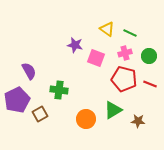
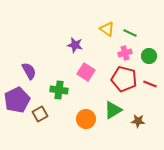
pink square: moved 10 px left, 14 px down; rotated 12 degrees clockwise
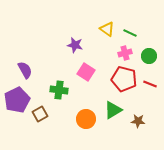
purple semicircle: moved 4 px left, 1 px up
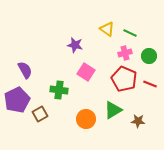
red pentagon: rotated 10 degrees clockwise
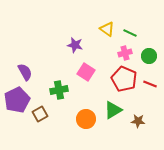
purple semicircle: moved 2 px down
green cross: rotated 18 degrees counterclockwise
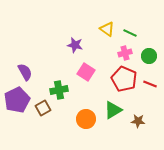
brown square: moved 3 px right, 6 px up
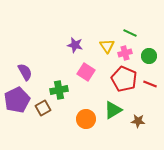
yellow triangle: moved 17 px down; rotated 21 degrees clockwise
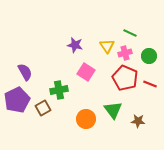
red pentagon: moved 1 px right, 1 px up
green triangle: rotated 36 degrees counterclockwise
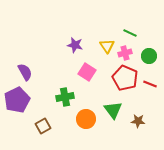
pink square: moved 1 px right
green cross: moved 6 px right, 7 px down
brown square: moved 18 px down
